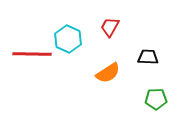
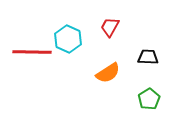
red line: moved 2 px up
green pentagon: moved 7 px left; rotated 30 degrees counterclockwise
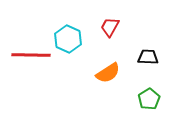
red line: moved 1 px left, 3 px down
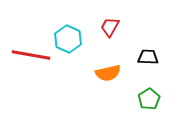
red line: rotated 9 degrees clockwise
orange semicircle: rotated 20 degrees clockwise
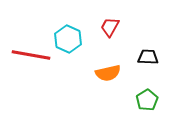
green pentagon: moved 2 px left, 1 px down
